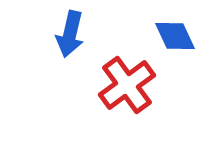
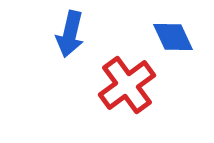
blue diamond: moved 2 px left, 1 px down
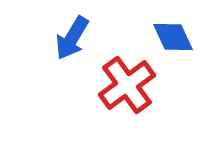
blue arrow: moved 2 px right, 4 px down; rotated 18 degrees clockwise
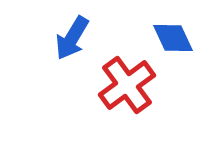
blue diamond: moved 1 px down
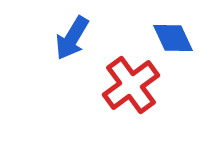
red cross: moved 4 px right
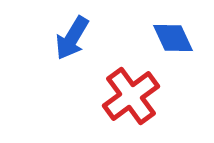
red cross: moved 11 px down
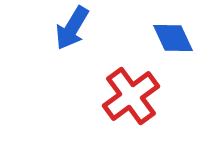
blue arrow: moved 10 px up
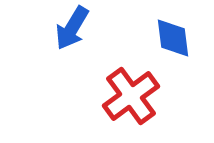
blue diamond: rotated 18 degrees clockwise
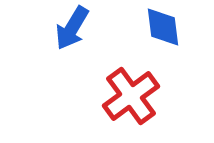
blue diamond: moved 10 px left, 11 px up
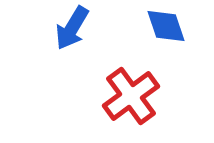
blue diamond: moved 3 px right, 1 px up; rotated 12 degrees counterclockwise
